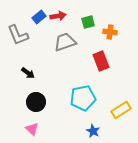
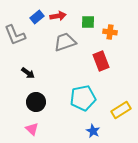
blue rectangle: moved 2 px left
green square: rotated 16 degrees clockwise
gray L-shape: moved 3 px left
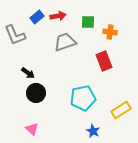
red rectangle: moved 3 px right
black circle: moved 9 px up
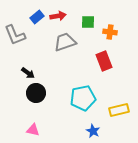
yellow rectangle: moved 2 px left; rotated 18 degrees clockwise
pink triangle: moved 1 px right, 1 px down; rotated 32 degrees counterclockwise
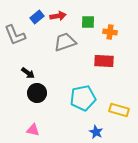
red rectangle: rotated 66 degrees counterclockwise
black circle: moved 1 px right
yellow rectangle: rotated 30 degrees clockwise
blue star: moved 3 px right, 1 px down
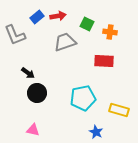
green square: moved 1 px left, 2 px down; rotated 24 degrees clockwise
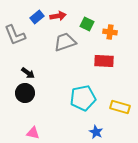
black circle: moved 12 px left
yellow rectangle: moved 1 px right, 3 px up
pink triangle: moved 3 px down
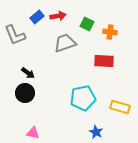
gray trapezoid: moved 1 px down
